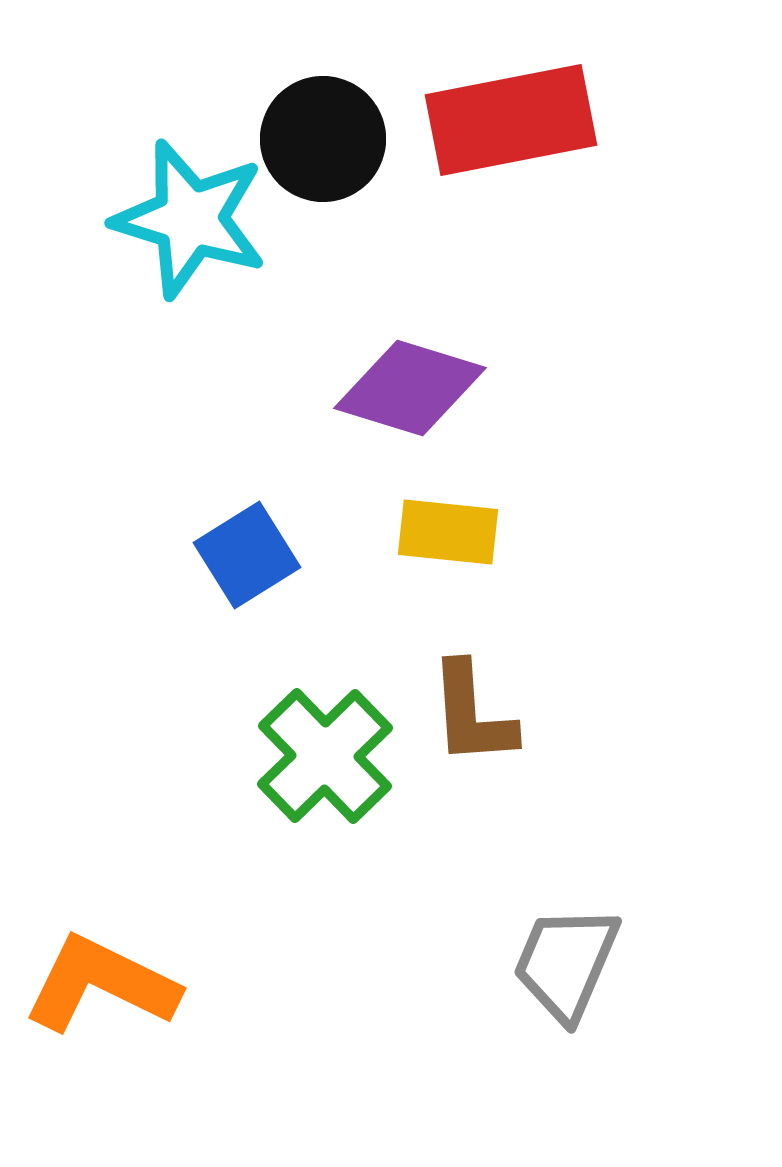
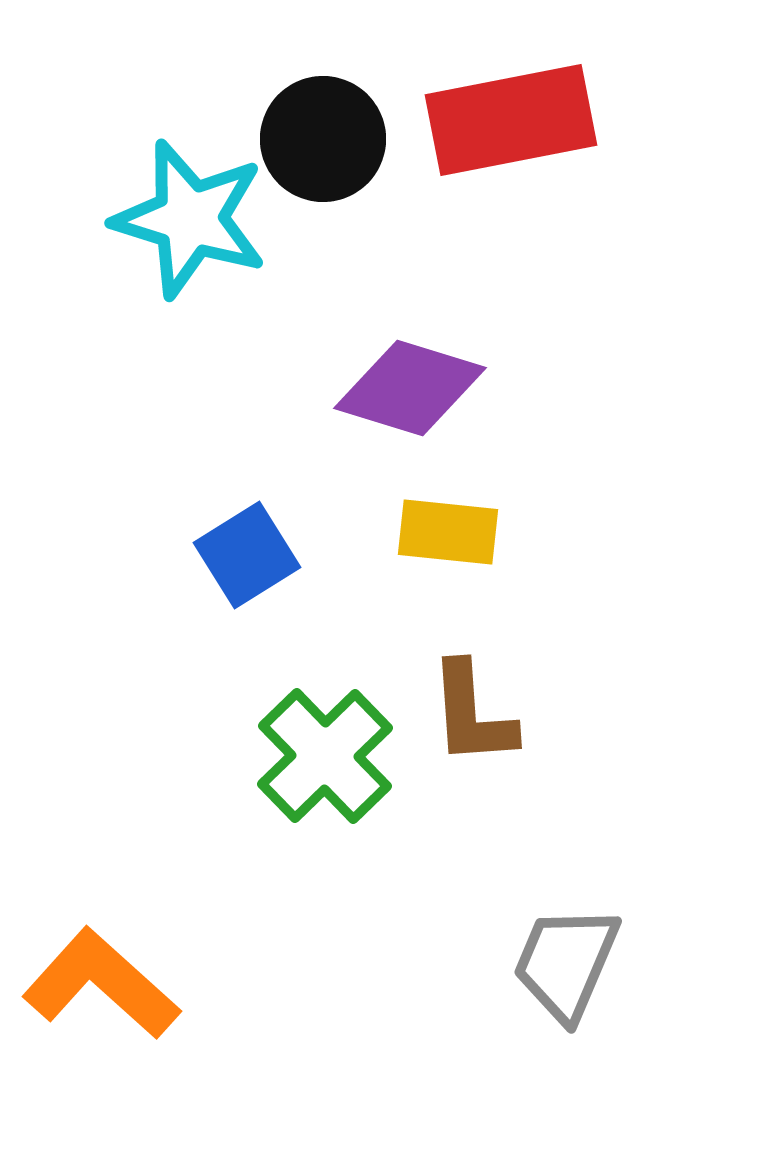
orange L-shape: rotated 16 degrees clockwise
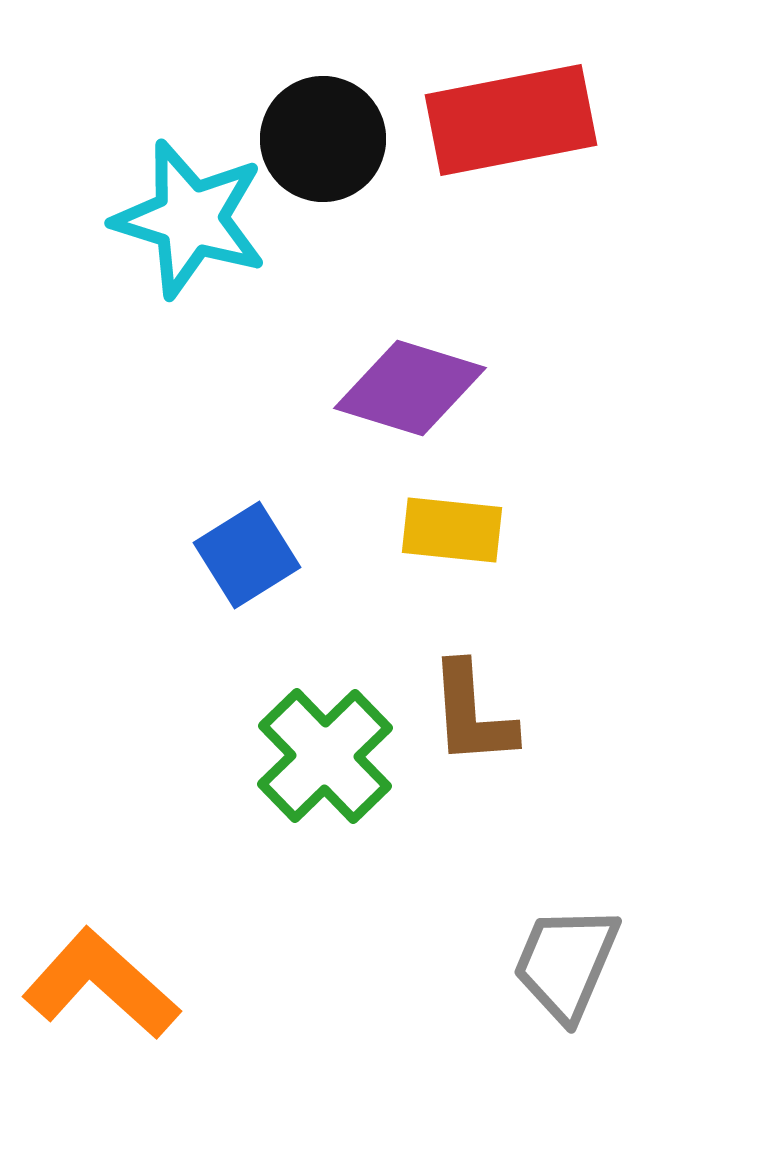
yellow rectangle: moved 4 px right, 2 px up
